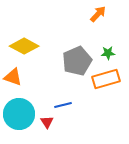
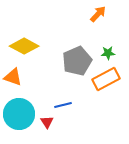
orange rectangle: rotated 12 degrees counterclockwise
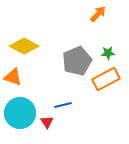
cyan circle: moved 1 px right, 1 px up
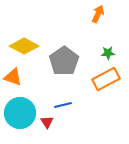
orange arrow: rotated 18 degrees counterclockwise
gray pentagon: moved 13 px left; rotated 12 degrees counterclockwise
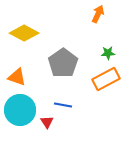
yellow diamond: moved 13 px up
gray pentagon: moved 1 px left, 2 px down
orange triangle: moved 4 px right
blue line: rotated 24 degrees clockwise
cyan circle: moved 3 px up
